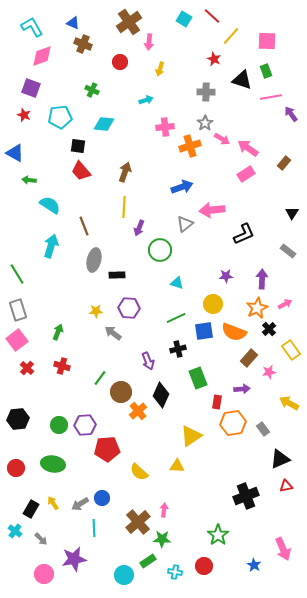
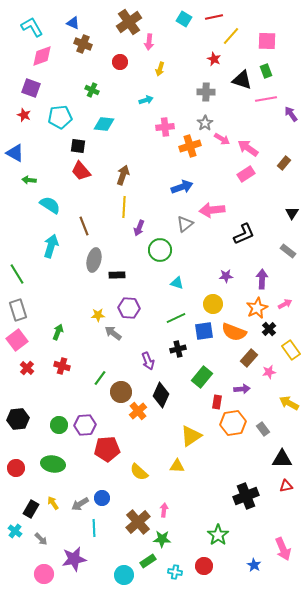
red line at (212, 16): moved 2 px right, 1 px down; rotated 54 degrees counterclockwise
pink line at (271, 97): moved 5 px left, 2 px down
brown arrow at (125, 172): moved 2 px left, 3 px down
yellow star at (96, 311): moved 2 px right, 4 px down
green rectangle at (198, 378): moved 4 px right, 1 px up; rotated 60 degrees clockwise
black triangle at (280, 459): moved 2 px right; rotated 25 degrees clockwise
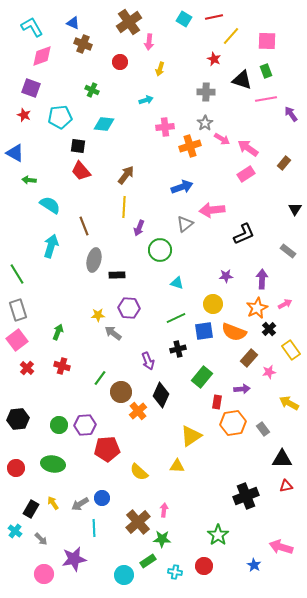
brown arrow at (123, 175): moved 3 px right; rotated 18 degrees clockwise
black triangle at (292, 213): moved 3 px right, 4 px up
pink arrow at (283, 549): moved 2 px left, 2 px up; rotated 130 degrees clockwise
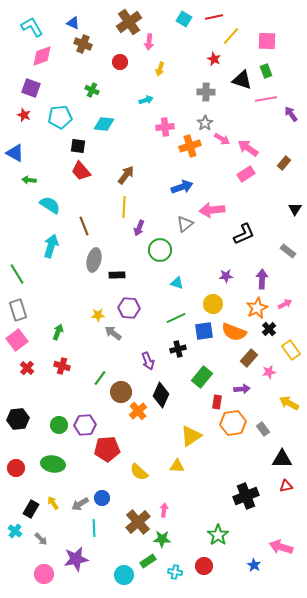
purple star at (74, 559): moved 2 px right
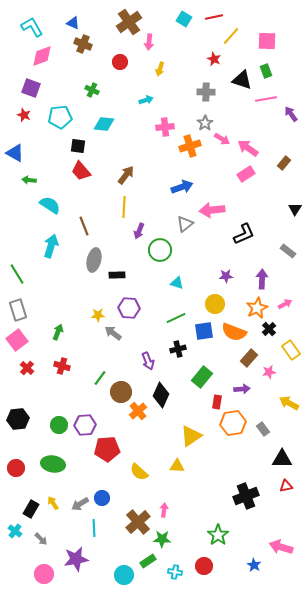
purple arrow at (139, 228): moved 3 px down
yellow circle at (213, 304): moved 2 px right
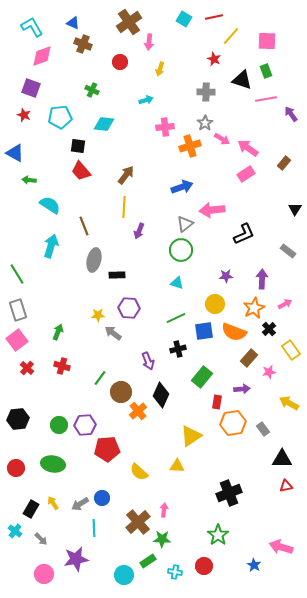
green circle at (160, 250): moved 21 px right
orange star at (257, 308): moved 3 px left
black cross at (246, 496): moved 17 px left, 3 px up
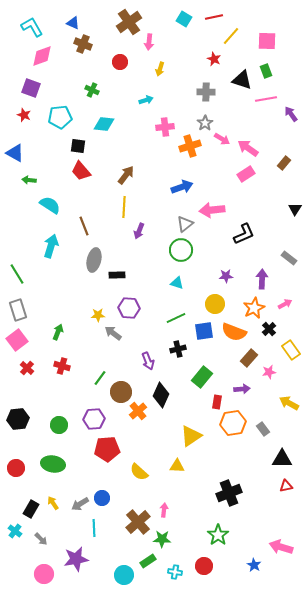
gray rectangle at (288, 251): moved 1 px right, 7 px down
purple hexagon at (85, 425): moved 9 px right, 6 px up
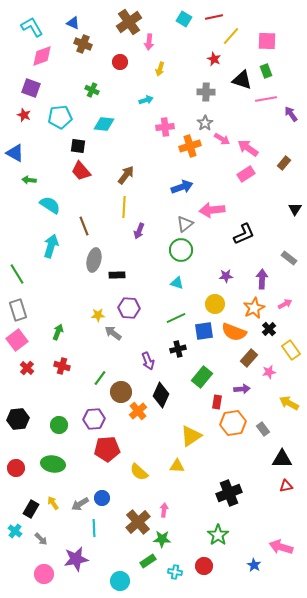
cyan circle at (124, 575): moved 4 px left, 6 px down
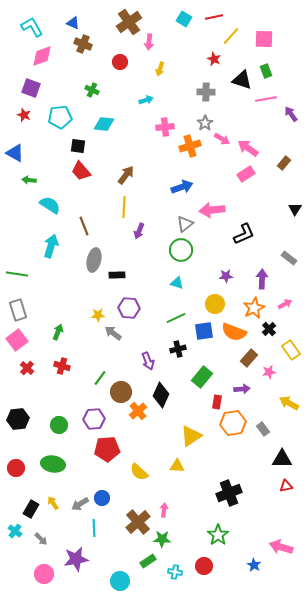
pink square at (267, 41): moved 3 px left, 2 px up
green line at (17, 274): rotated 50 degrees counterclockwise
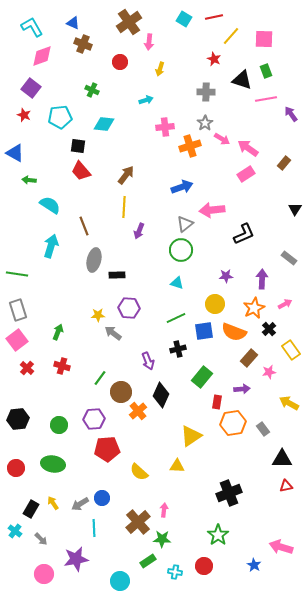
purple square at (31, 88): rotated 18 degrees clockwise
